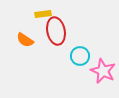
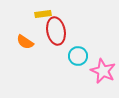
orange semicircle: moved 2 px down
cyan circle: moved 2 px left
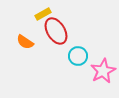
yellow rectangle: rotated 21 degrees counterclockwise
red ellipse: rotated 20 degrees counterclockwise
pink star: rotated 20 degrees clockwise
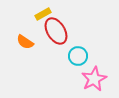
pink star: moved 9 px left, 8 px down
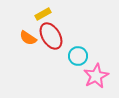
red ellipse: moved 5 px left, 5 px down
orange semicircle: moved 3 px right, 4 px up
pink star: moved 2 px right, 3 px up
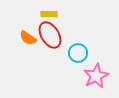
yellow rectangle: moved 6 px right; rotated 28 degrees clockwise
red ellipse: moved 1 px left, 1 px up
cyan circle: moved 3 px up
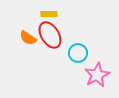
pink star: moved 1 px right, 1 px up
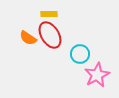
cyan circle: moved 2 px right, 1 px down
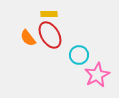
orange semicircle: rotated 18 degrees clockwise
cyan circle: moved 1 px left, 1 px down
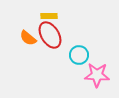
yellow rectangle: moved 2 px down
orange semicircle: rotated 12 degrees counterclockwise
pink star: rotated 30 degrees clockwise
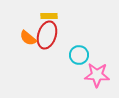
red ellipse: moved 3 px left; rotated 48 degrees clockwise
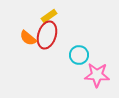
yellow rectangle: rotated 35 degrees counterclockwise
